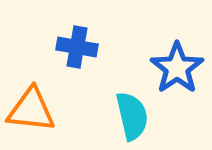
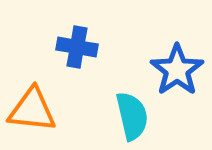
blue star: moved 2 px down
orange triangle: moved 1 px right
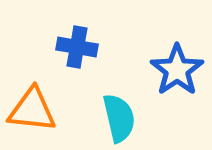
cyan semicircle: moved 13 px left, 2 px down
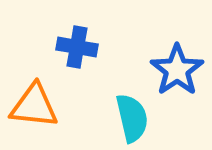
orange triangle: moved 2 px right, 4 px up
cyan semicircle: moved 13 px right
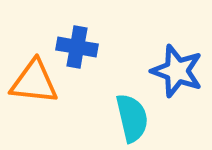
blue star: moved 1 px down; rotated 18 degrees counterclockwise
orange triangle: moved 24 px up
